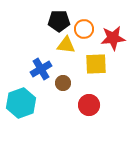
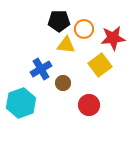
yellow square: moved 4 px right, 1 px down; rotated 35 degrees counterclockwise
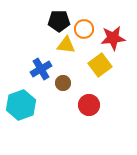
cyan hexagon: moved 2 px down
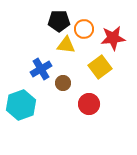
yellow square: moved 2 px down
red circle: moved 1 px up
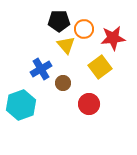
yellow triangle: rotated 42 degrees clockwise
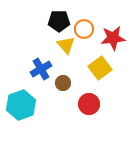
yellow square: moved 1 px down
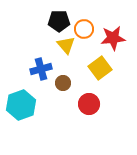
blue cross: rotated 15 degrees clockwise
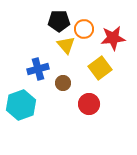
blue cross: moved 3 px left
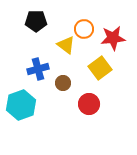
black pentagon: moved 23 px left
yellow triangle: rotated 12 degrees counterclockwise
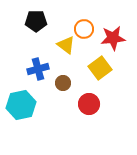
cyan hexagon: rotated 8 degrees clockwise
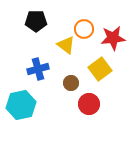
yellow square: moved 1 px down
brown circle: moved 8 px right
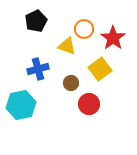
black pentagon: rotated 25 degrees counterclockwise
red star: rotated 30 degrees counterclockwise
yellow triangle: moved 1 px right, 1 px down; rotated 18 degrees counterclockwise
